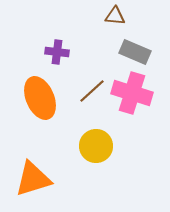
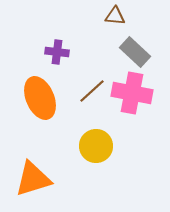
gray rectangle: rotated 20 degrees clockwise
pink cross: rotated 6 degrees counterclockwise
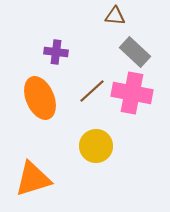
purple cross: moved 1 px left
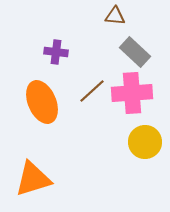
pink cross: rotated 15 degrees counterclockwise
orange ellipse: moved 2 px right, 4 px down
yellow circle: moved 49 px right, 4 px up
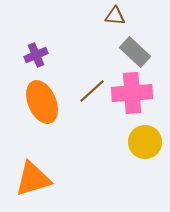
purple cross: moved 20 px left, 3 px down; rotated 30 degrees counterclockwise
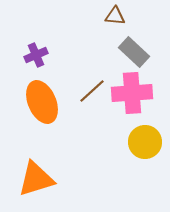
gray rectangle: moved 1 px left
orange triangle: moved 3 px right
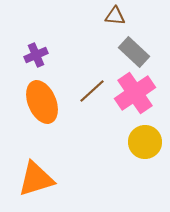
pink cross: moved 3 px right; rotated 30 degrees counterclockwise
